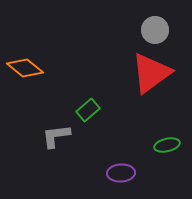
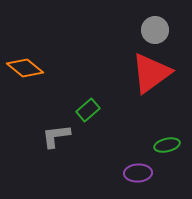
purple ellipse: moved 17 px right
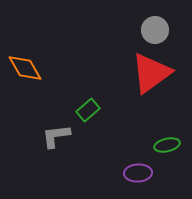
orange diamond: rotated 21 degrees clockwise
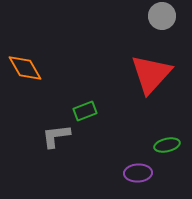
gray circle: moved 7 px right, 14 px up
red triangle: moved 1 px down; rotated 12 degrees counterclockwise
green rectangle: moved 3 px left, 1 px down; rotated 20 degrees clockwise
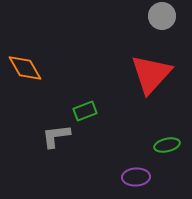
purple ellipse: moved 2 px left, 4 px down
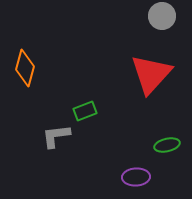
orange diamond: rotated 45 degrees clockwise
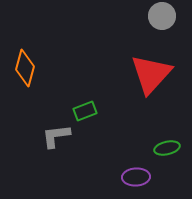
green ellipse: moved 3 px down
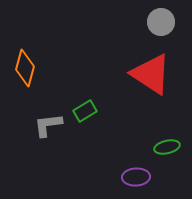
gray circle: moved 1 px left, 6 px down
red triangle: rotated 39 degrees counterclockwise
green rectangle: rotated 10 degrees counterclockwise
gray L-shape: moved 8 px left, 11 px up
green ellipse: moved 1 px up
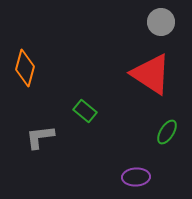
green rectangle: rotated 70 degrees clockwise
gray L-shape: moved 8 px left, 12 px down
green ellipse: moved 15 px up; rotated 45 degrees counterclockwise
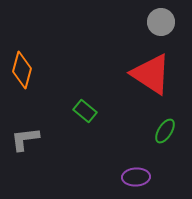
orange diamond: moved 3 px left, 2 px down
green ellipse: moved 2 px left, 1 px up
gray L-shape: moved 15 px left, 2 px down
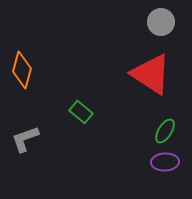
green rectangle: moved 4 px left, 1 px down
gray L-shape: rotated 12 degrees counterclockwise
purple ellipse: moved 29 px right, 15 px up
